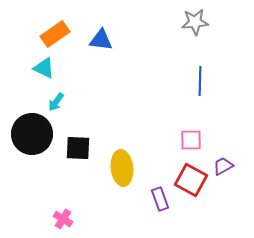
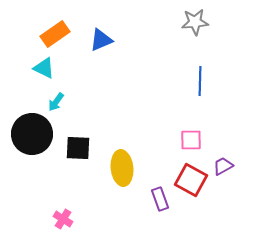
blue triangle: rotated 30 degrees counterclockwise
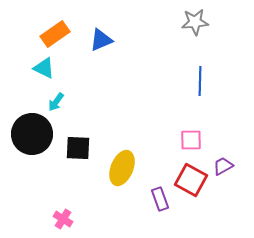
yellow ellipse: rotated 28 degrees clockwise
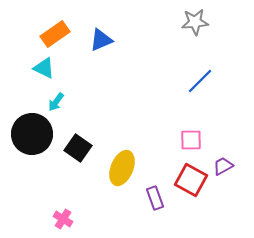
blue line: rotated 44 degrees clockwise
black square: rotated 32 degrees clockwise
purple rectangle: moved 5 px left, 1 px up
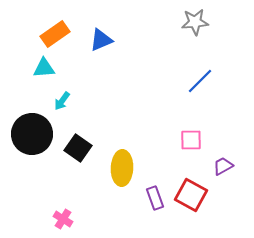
cyan triangle: rotated 30 degrees counterclockwise
cyan arrow: moved 6 px right, 1 px up
yellow ellipse: rotated 20 degrees counterclockwise
red square: moved 15 px down
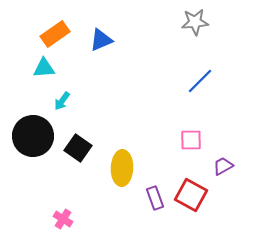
black circle: moved 1 px right, 2 px down
